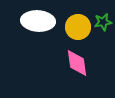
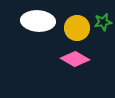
yellow circle: moved 1 px left, 1 px down
pink diamond: moved 2 px left, 4 px up; rotated 52 degrees counterclockwise
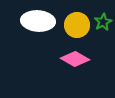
green star: rotated 18 degrees counterclockwise
yellow circle: moved 3 px up
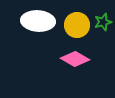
green star: rotated 12 degrees clockwise
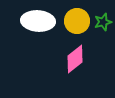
yellow circle: moved 4 px up
pink diamond: rotated 68 degrees counterclockwise
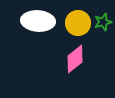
yellow circle: moved 1 px right, 2 px down
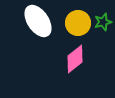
white ellipse: rotated 52 degrees clockwise
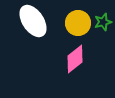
white ellipse: moved 5 px left
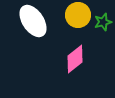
yellow circle: moved 8 px up
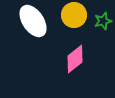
yellow circle: moved 4 px left
green star: moved 1 px up
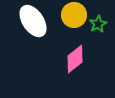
green star: moved 5 px left, 3 px down; rotated 12 degrees counterclockwise
